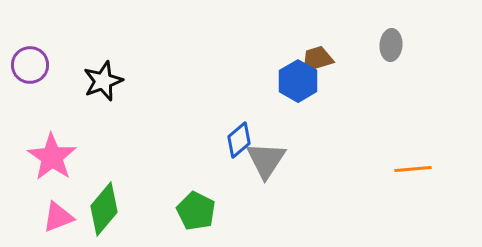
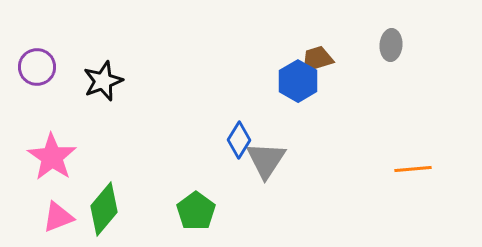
purple circle: moved 7 px right, 2 px down
blue diamond: rotated 18 degrees counterclockwise
green pentagon: rotated 9 degrees clockwise
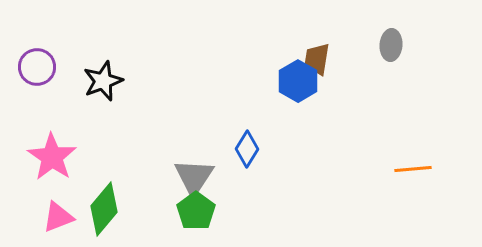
brown trapezoid: rotated 64 degrees counterclockwise
blue diamond: moved 8 px right, 9 px down
gray triangle: moved 72 px left, 17 px down
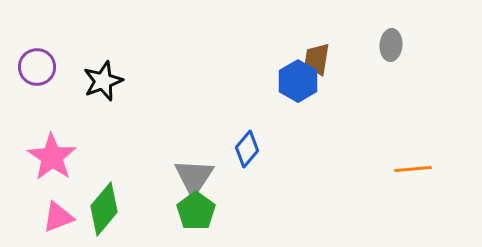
blue diamond: rotated 9 degrees clockwise
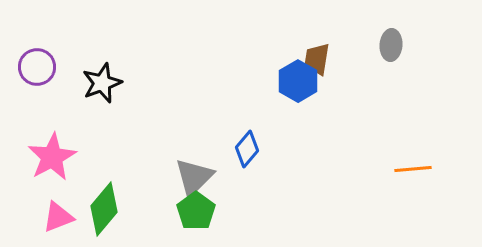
black star: moved 1 px left, 2 px down
pink star: rotated 9 degrees clockwise
gray triangle: rotated 12 degrees clockwise
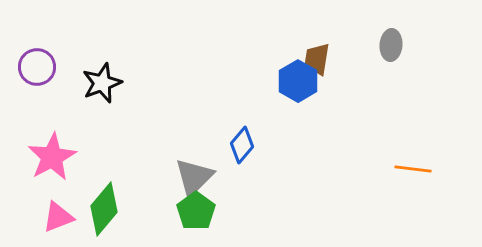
blue diamond: moved 5 px left, 4 px up
orange line: rotated 12 degrees clockwise
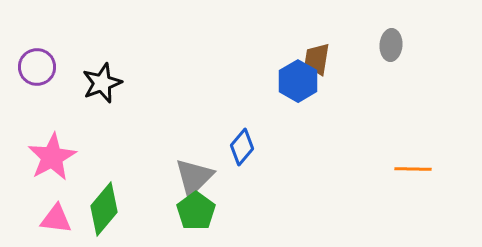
blue diamond: moved 2 px down
orange line: rotated 6 degrees counterclockwise
pink triangle: moved 2 px left, 2 px down; rotated 28 degrees clockwise
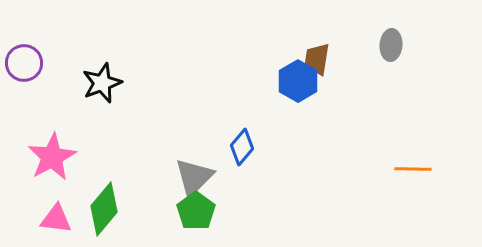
purple circle: moved 13 px left, 4 px up
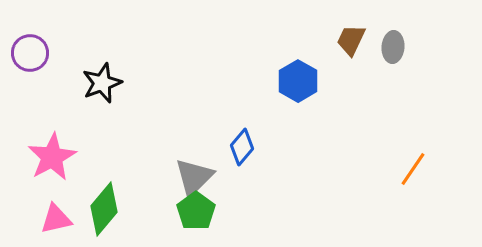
gray ellipse: moved 2 px right, 2 px down
brown trapezoid: moved 34 px right, 19 px up; rotated 16 degrees clockwise
purple circle: moved 6 px right, 10 px up
orange line: rotated 57 degrees counterclockwise
pink triangle: rotated 20 degrees counterclockwise
